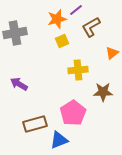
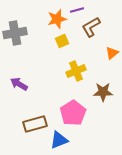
purple line: moved 1 px right; rotated 24 degrees clockwise
yellow cross: moved 2 px left, 1 px down; rotated 18 degrees counterclockwise
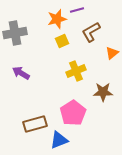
brown L-shape: moved 5 px down
purple arrow: moved 2 px right, 11 px up
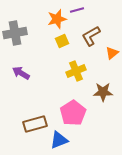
brown L-shape: moved 4 px down
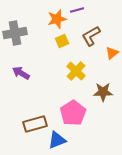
yellow cross: rotated 24 degrees counterclockwise
blue triangle: moved 2 px left
